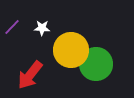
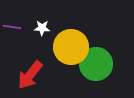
purple line: rotated 54 degrees clockwise
yellow circle: moved 3 px up
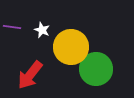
white star: moved 2 px down; rotated 21 degrees clockwise
green circle: moved 5 px down
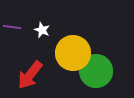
yellow circle: moved 2 px right, 6 px down
green circle: moved 2 px down
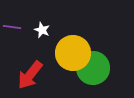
green circle: moved 3 px left, 3 px up
